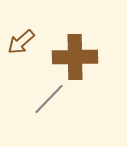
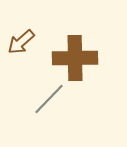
brown cross: moved 1 px down
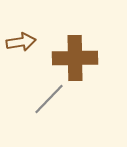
brown arrow: rotated 148 degrees counterclockwise
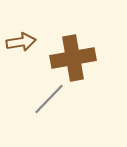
brown cross: moved 2 px left; rotated 9 degrees counterclockwise
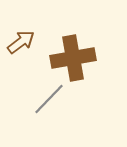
brown arrow: rotated 28 degrees counterclockwise
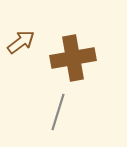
gray line: moved 9 px right, 13 px down; rotated 27 degrees counterclockwise
